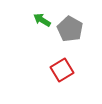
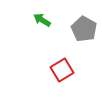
gray pentagon: moved 14 px right
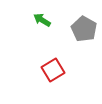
red square: moved 9 px left
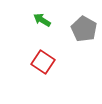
red square: moved 10 px left, 8 px up; rotated 25 degrees counterclockwise
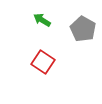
gray pentagon: moved 1 px left
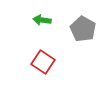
green arrow: rotated 24 degrees counterclockwise
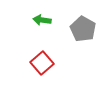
red square: moved 1 px left, 1 px down; rotated 15 degrees clockwise
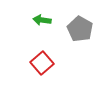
gray pentagon: moved 3 px left
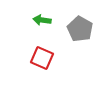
red square: moved 5 px up; rotated 25 degrees counterclockwise
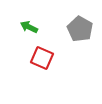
green arrow: moved 13 px left, 7 px down; rotated 18 degrees clockwise
